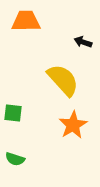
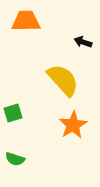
green square: rotated 24 degrees counterclockwise
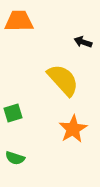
orange trapezoid: moved 7 px left
orange star: moved 4 px down
green semicircle: moved 1 px up
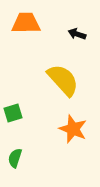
orange trapezoid: moved 7 px right, 2 px down
black arrow: moved 6 px left, 8 px up
orange star: rotated 20 degrees counterclockwise
green semicircle: rotated 90 degrees clockwise
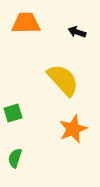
black arrow: moved 2 px up
orange star: rotated 28 degrees clockwise
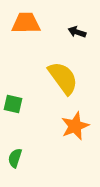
yellow semicircle: moved 2 px up; rotated 6 degrees clockwise
green square: moved 9 px up; rotated 30 degrees clockwise
orange star: moved 2 px right, 3 px up
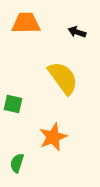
orange star: moved 22 px left, 11 px down
green semicircle: moved 2 px right, 5 px down
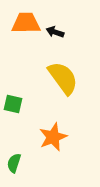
black arrow: moved 22 px left
green semicircle: moved 3 px left
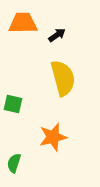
orange trapezoid: moved 3 px left
black arrow: moved 2 px right, 3 px down; rotated 126 degrees clockwise
yellow semicircle: rotated 21 degrees clockwise
orange star: rotated 8 degrees clockwise
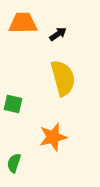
black arrow: moved 1 px right, 1 px up
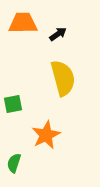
green square: rotated 24 degrees counterclockwise
orange star: moved 7 px left, 2 px up; rotated 12 degrees counterclockwise
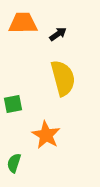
orange star: rotated 16 degrees counterclockwise
